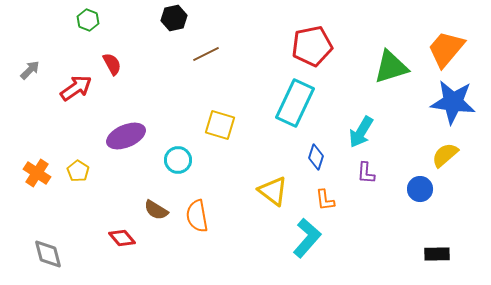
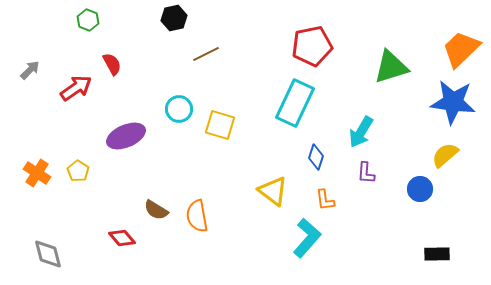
orange trapezoid: moved 15 px right; rotated 6 degrees clockwise
cyan circle: moved 1 px right, 51 px up
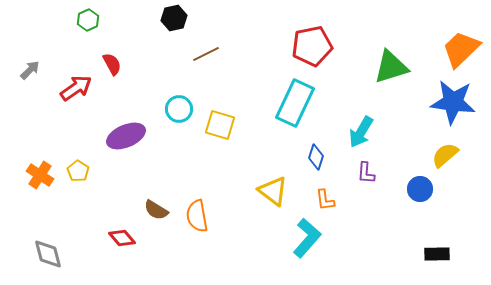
green hexagon: rotated 15 degrees clockwise
orange cross: moved 3 px right, 2 px down
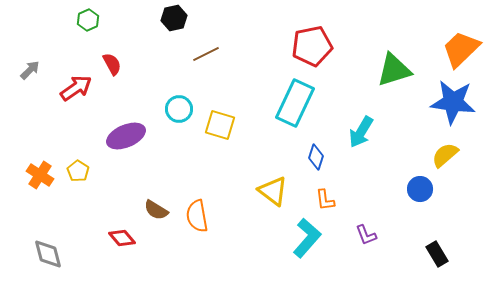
green triangle: moved 3 px right, 3 px down
purple L-shape: moved 62 px down; rotated 25 degrees counterclockwise
black rectangle: rotated 60 degrees clockwise
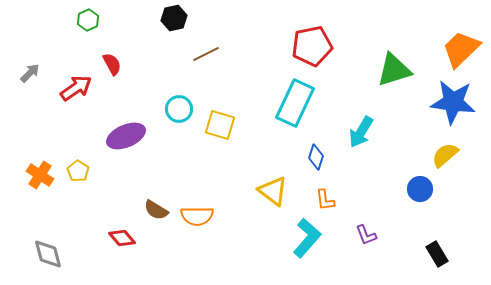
gray arrow: moved 3 px down
orange semicircle: rotated 80 degrees counterclockwise
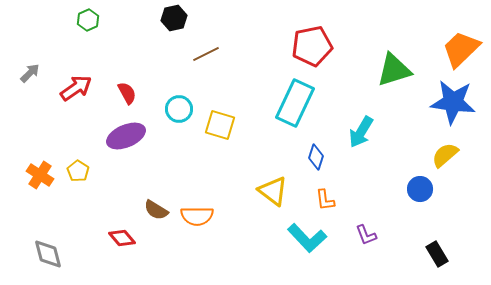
red semicircle: moved 15 px right, 29 px down
cyan L-shape: rotated 96 degrees clockwise
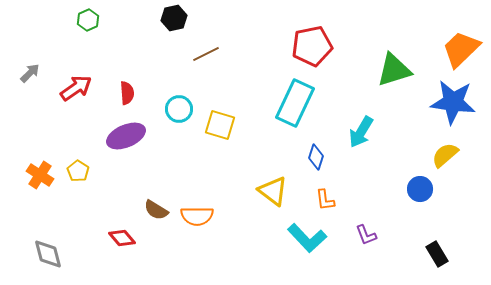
red semicircle: rotated 25 degrees clockwise
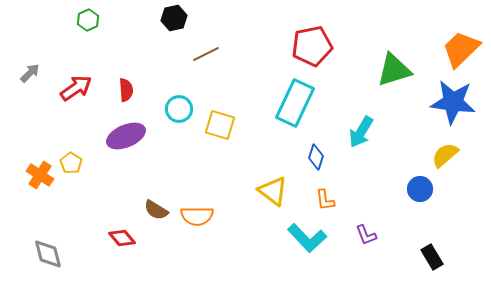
red semicircle: moved 1 px left, 3 px up
yellow pentagon: moved 7 px left, 8 px up
black rectangle: moved 5 px left, 3 px down
